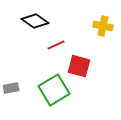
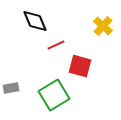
black diamond: rotated 32 degrees clockwise
yellow cross: rotated 30 degrees clockwise
red square: moved 1 px right
green square: moved 5 px down
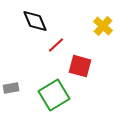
red line: rotated 18 degrees counterclockwise
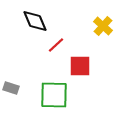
red square: rotated 15 degrees counterclockwise
gray rectangle: rotated 28 degrees clockwise
green square: rotated 32 degrees clockwise
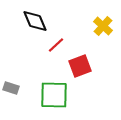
red square: rotated 20 degrees counterclockwise
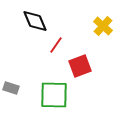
red line: rotated 12 degrees counterclockwise
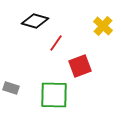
black diamond: rotated 52 degrees counterclockwise
red line: moved 2 px up
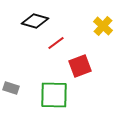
red line: rotated 18 degrees clockwise
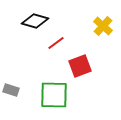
gray rectangle: moved 2 px down
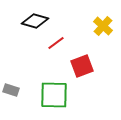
red square: moved 2 px right
